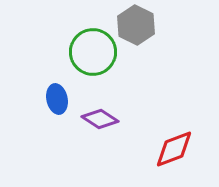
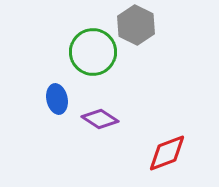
red diamond: moved 7 px left, 4 px down
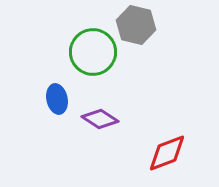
gray hexagon: rotated 12 degrees counterclockwise
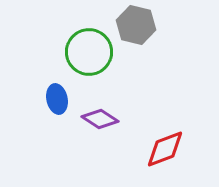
green circle: moved 4 px left
red diamond: moved 2 px left, 4 px up
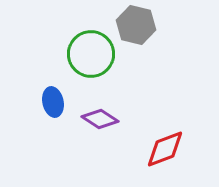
green circle: moved 2 px right, 2 px down
blue ellipse: moved 4 px left, 3 px down
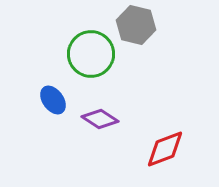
blue ellipse: moved 2 px up; rotated 24 degrees counterclockwise
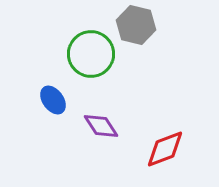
purple diamond: moved 1 px right, 7 px down; rotated 24 degrees clockwise
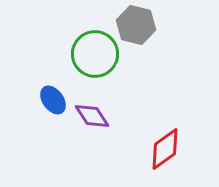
green circle: moved 4 px right
purple diamond: moved 9 px left, 10 px up
red diamond: rotated 15 degrees counterclockwise
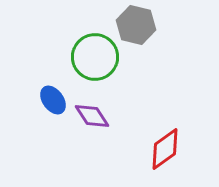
green circle: moved 3 px down
